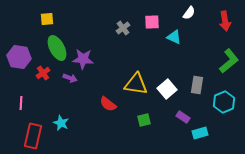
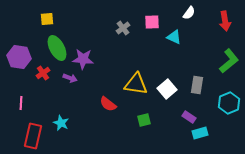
cyan hexagon: moved 5 px right, 1 px down
purple rectangle: moved 6 px right
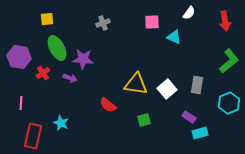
gray cross: moved 20 px left, 5 px up; rotated 16 degrees clockwise
red semicircle: moved 1 px down
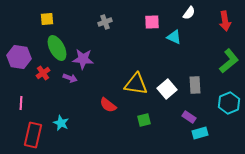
gray cross: moved 2 px right, 1 px up
gray rectangle: moved 2 px left; rotated 12 degrees counterclockwise
red rectangle: moved 1 px up
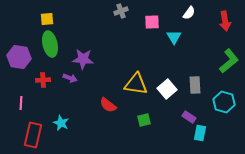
gray cross: moved 16 px right, 11 px up
cyan triangle: rotated 35 degrees clockwise
green ellipse: moved 7 px left, 4 px up; rotated 15 degrees clockwise
red cross: moved 7 px down; rotated 32 degrees clockwise
cyan hexagon: moved 5 px left, 1 px up; rotated 20 degrees counterclockwise
cyan rectangle: rotated 63 degrees counterclockwise
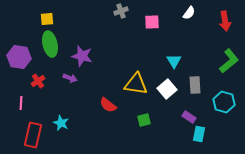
cyan triangle: moved 24 px down
purple star: moved 1 px left, 3 px up; rotated 10 degrees clockwise
red cross: moved 5 px left, 1 px down; rotated 32 degrees counterclockwise
cyan rectangle: moved 1 px left, 1 px down
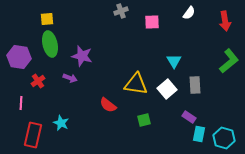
cyan hexagon: moved 36 px down
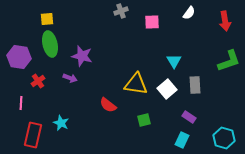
green L-shape: rotated 20 degrees clockwise
cyan rectangle: moved 17 px left, 6 px down; rotated 14 degrees clockwise
